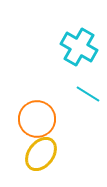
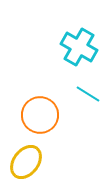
orange circle: moved 3 px right, 4 px up
yellow ellipse: moved 15 px left, 8 px down
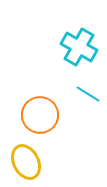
yellow ellipse: rotated 64 degrees counterclockwise
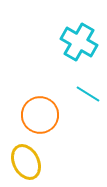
cyan cross: moved 5 px up
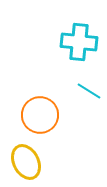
cyan cross: rotated 24 degrees counterclockwise
cyan line: moved 1 px right, 3 px up
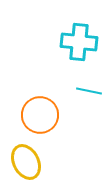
cyan line: rotated 20 degrees counterclockwise
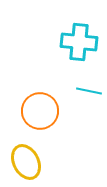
orange circle: moved 4 px up
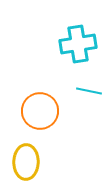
cyan cross: moved 1 px left, 2 px down; rotated 15 degrees counterclockwise
yellow ellipse: rotated 28 degrees clockwise
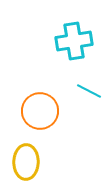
cyan cross: moved 4 px left, 3 px up
cyan line: rotated 15 degrees clockwise
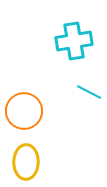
cyan line: moved 1 px down
orange circle: moved 16 px left
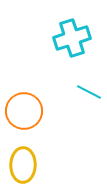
cyan cross: moved 2 px left, 3 px up; rotated 9 degrees counterclockwise
yellow ellipse: moved 3 px left, 3 px down
